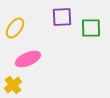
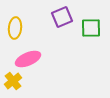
purple square: rotated 20 degrees counterclockwise
yellow ellipse: rotated 30 degrees counterclockwise
yellow cross: moved 4 px up
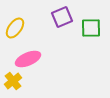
yellow ellipse: rotated 30 degrees clockwise
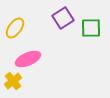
purple square: moved 1 px right, 1 px down; rotated 10 degrees counterclockwise
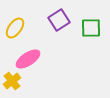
purple square: moved 4 px left, 2 px down
pink ellipse: rotated 10 degrees counterclockwise
yellow cross: moved 1 px left
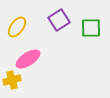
yellow ellipse: moved 2 px right, 1 px up
yellow cross: moved 1 px up; rotated 24 degrees clockwise
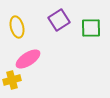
yellow ellipse: rotated 50 degrees counterclockwise
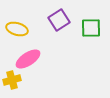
yellow ellipse: moved 2 px down; rotated 60 degrees counterclockwise
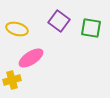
purple square: moved 1 px down; rotated 20 degrees counterclockwise
green square: rotated 10 degrees clockwise
pink ellipse: moved 3 px right, 1 px up
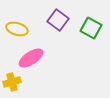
purple square: moved 1 px left, 1 px up
green square: rotated 20 degrees clockwise
yellow cross: moved 2 px down
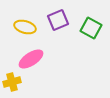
purple square: rotated 30 degrees clockwise
yellow ellipse: moved 8 px right, 2 px up
pink ellipse: moved 1 px down
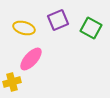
yellow ellipse: moved 1 px left, 1 px down
pink ellipse: rotated 15 degrees counterclockwise
